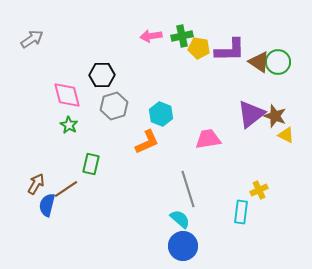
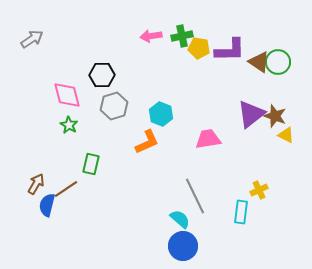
gray line: moved 7 px right, 7 px down; rotated 9 degrees counterclockwise
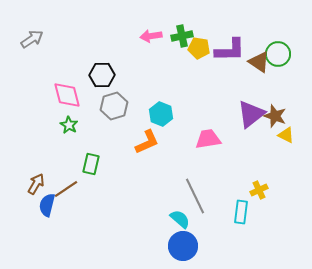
green circle: moved 8 px up
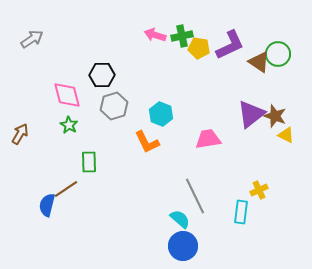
pink arrow: moved 4 px right, 1 px up; rotated 25 degrees clockwise
purple L-shape: moved 5 px up; rotated 24 degrees counterclockwise
orange L-shape: rotated 88 degrees clockwise
green rectangle: moved 2 px left, 2 px up; rotated 15 degrees counterclockwise
brown arrow: moved 16 px left, 50 px up
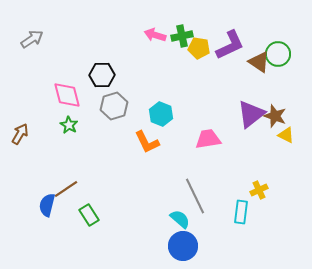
green rectangle: moved 53 px down; rotated 30 degrees counterclockwise
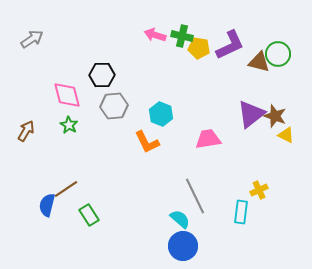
green cross: rotated 25 degrees clockwise
brown triangle: rotated 20 degrees counterclockwise
gray hexagon: rotated 12 degrees clockwise
brown arrow: moved 6 px right, 3 px up
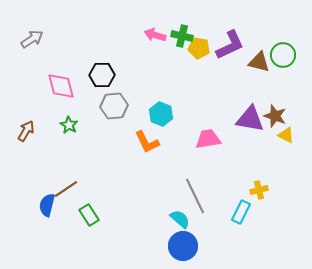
green circle: moved 5 px right, 1 px down
pink diamond: moved 6 px left, 9 px up
purple triangle: moved 1 px left, 5 px down; rotated 48 degrees clockwise
yellow cross: rotated 12 degrees clockwise
cyan rectangle: rotated 20 degrees clockwise
